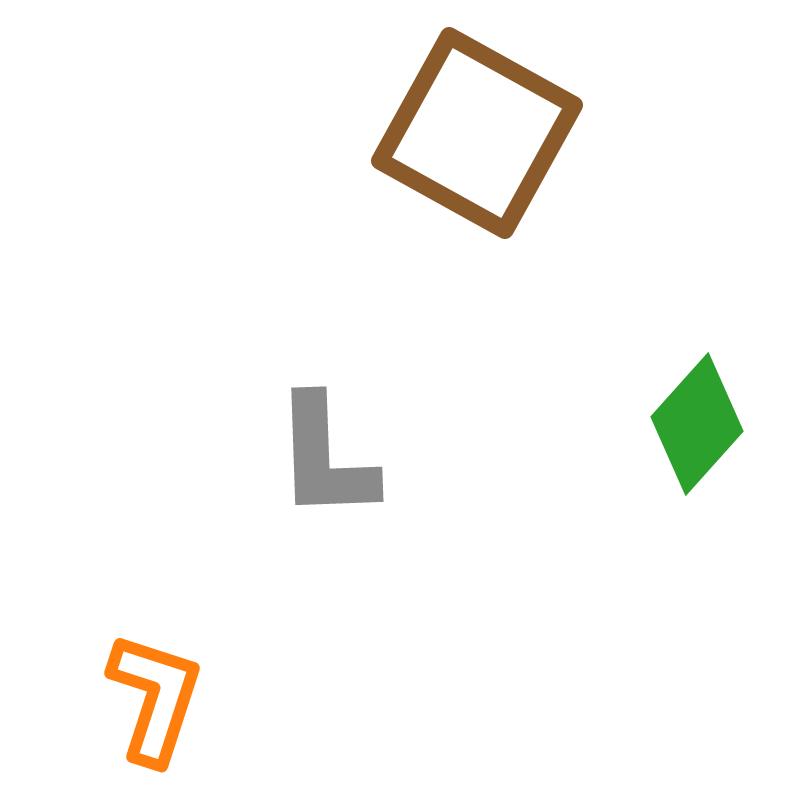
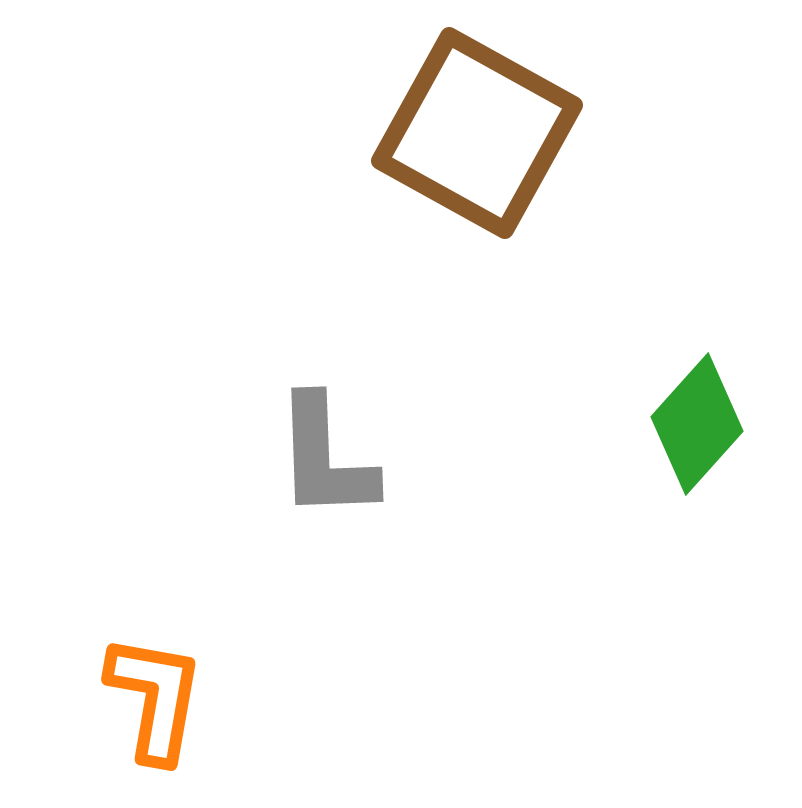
orange L-shape: rotated 8 degrees counterclockwise
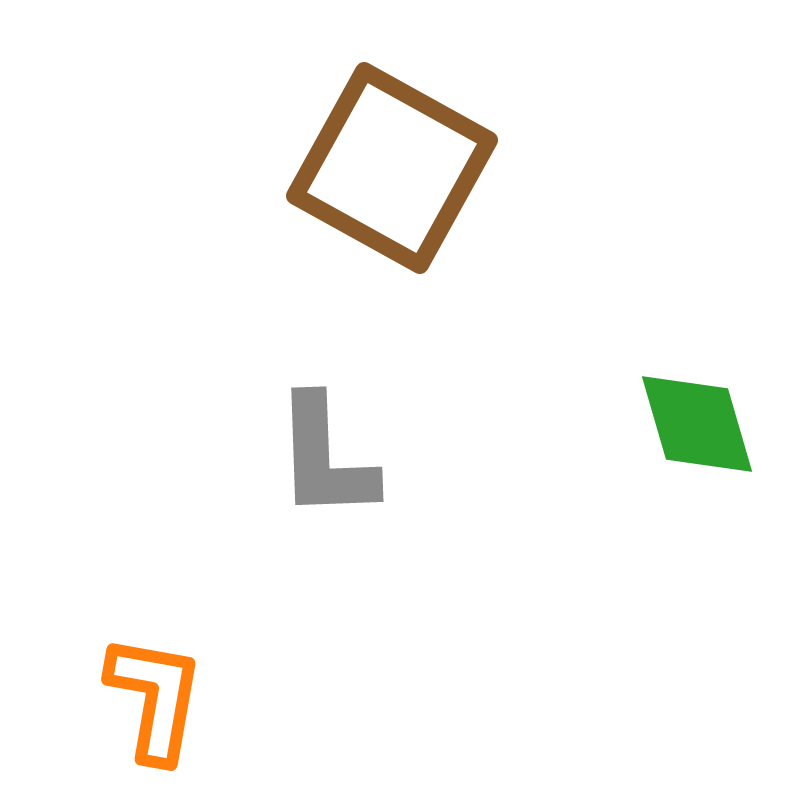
brown square: moved 85 px left, 35 px down
green diamond: rotated 58 degrees counterclockwise
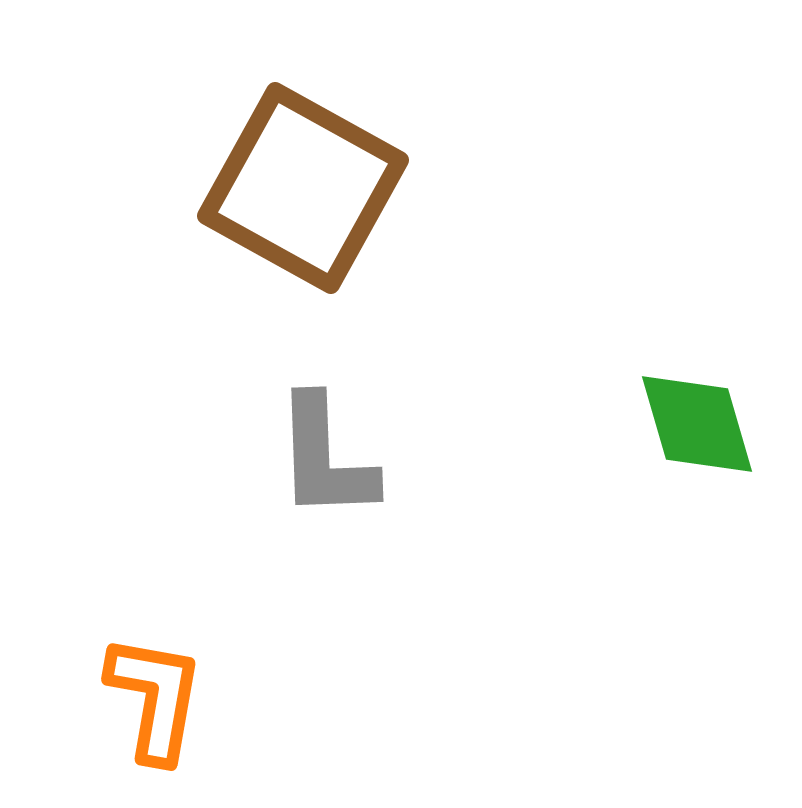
brown square: moved 89 px left, 20 px down
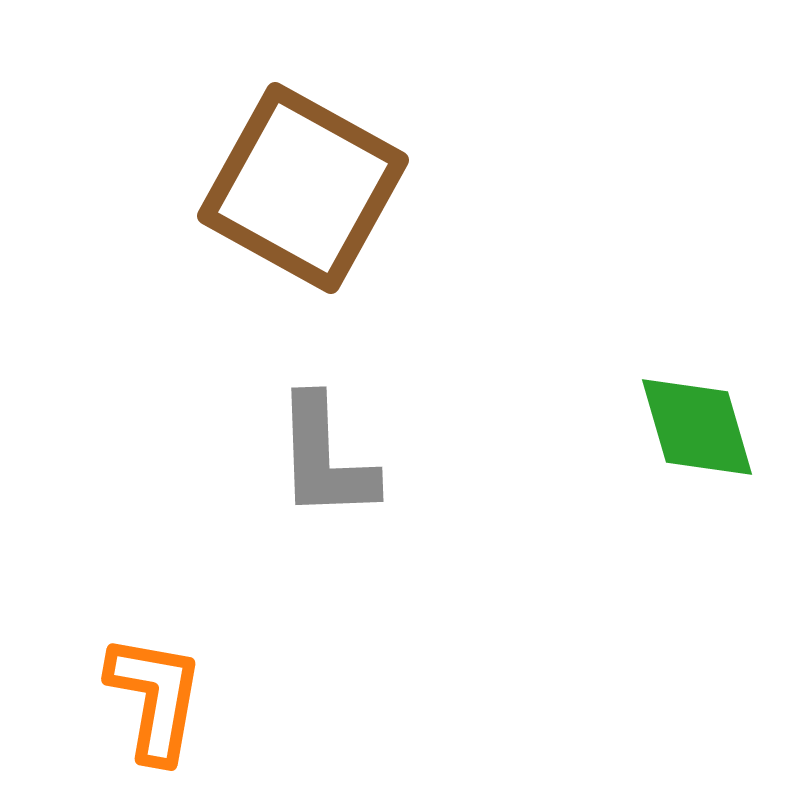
green diamond: moved 3 px down
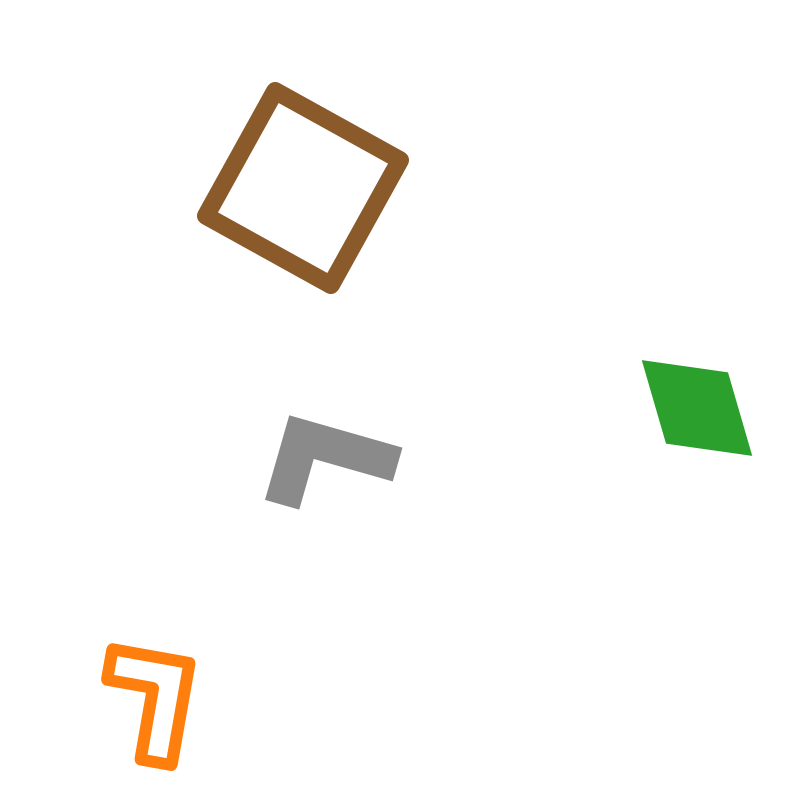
green diamond: moved 19 px up
gray L-shape: rotated 108 degrees clockwise
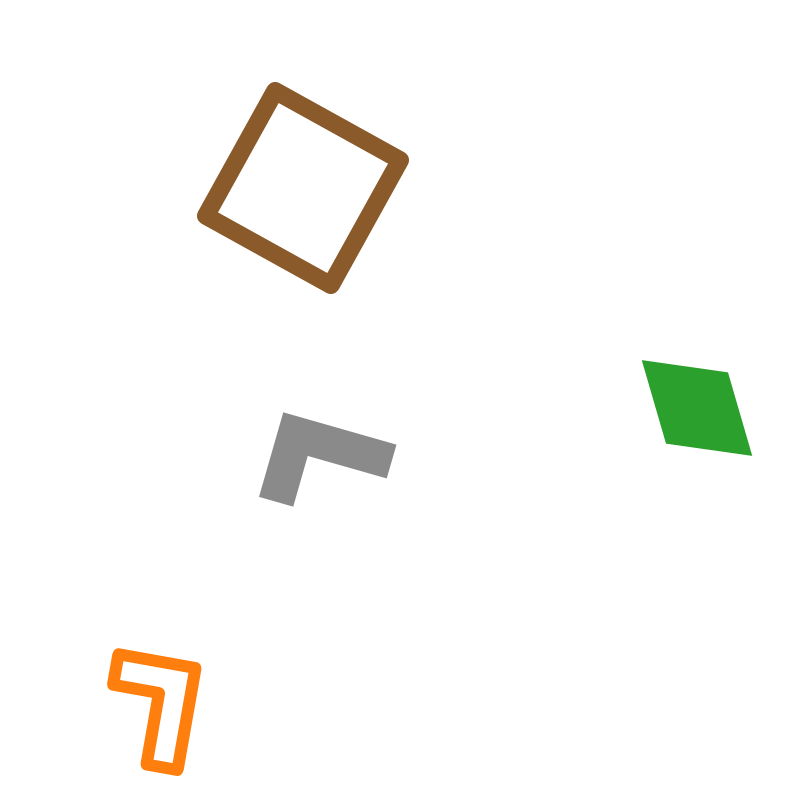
gray L-shape: moved 6 px left, 3 px up
orange L-shape: moved 6 px right, 5 px down
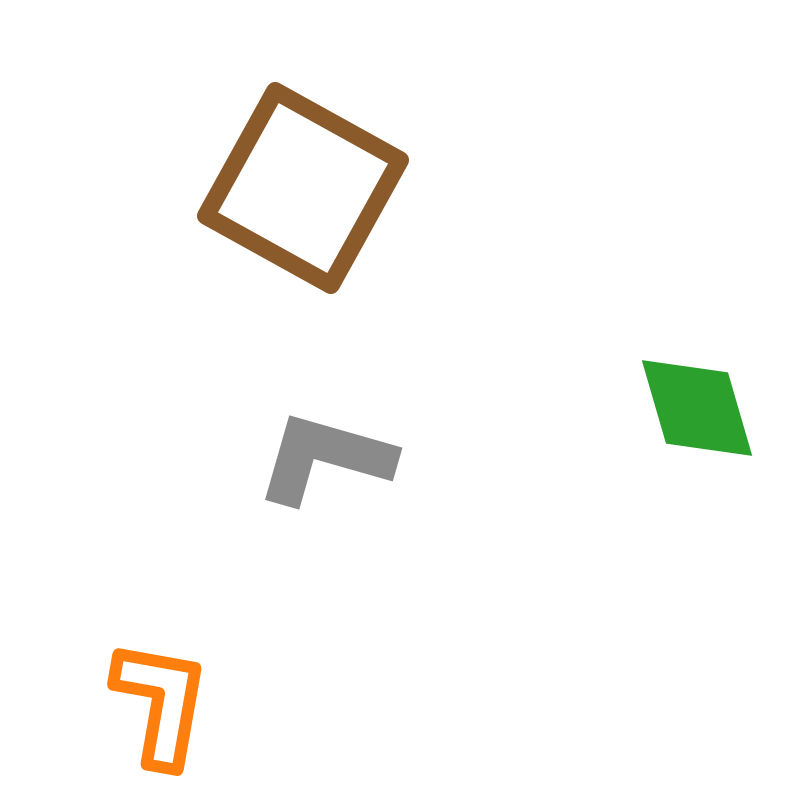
gray L-shape: moved 6 px right, 3 px down
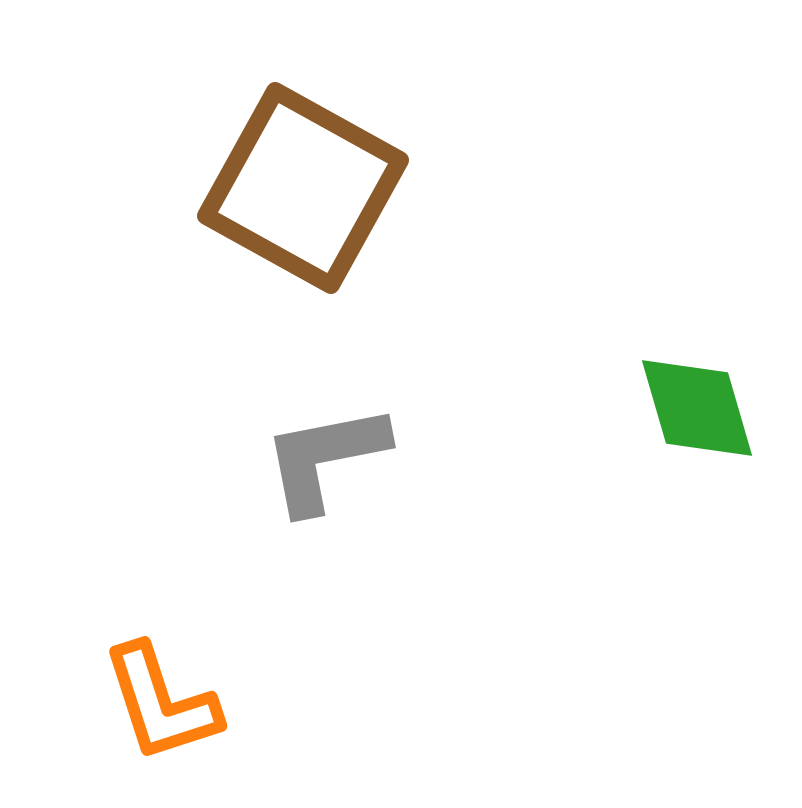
gray L-shape: rotated 27 degrees counterclockwise
orange L-shape: rotated 152 degrees clockwise
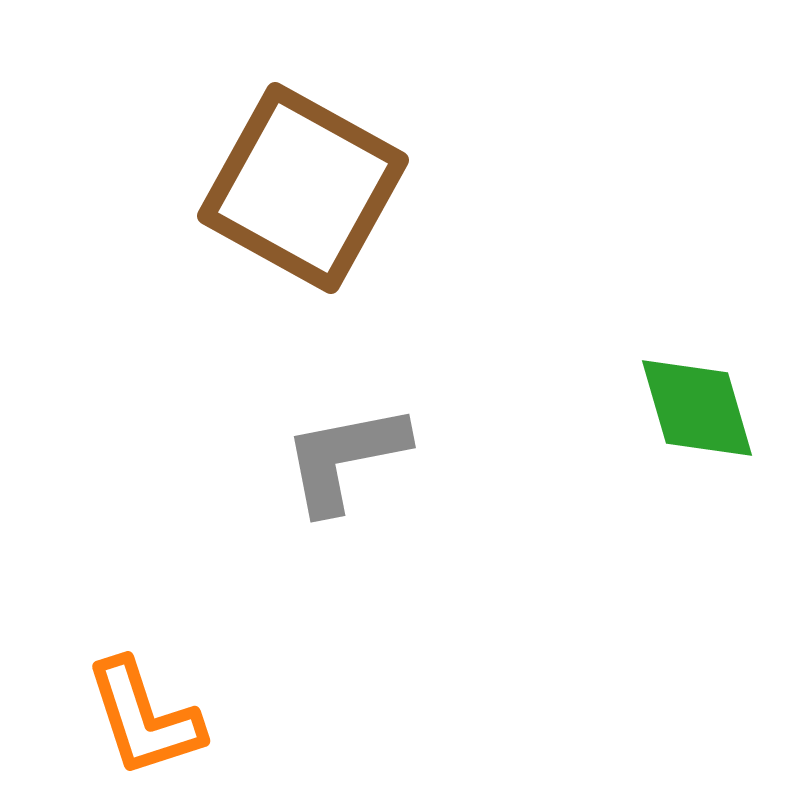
gray L-shape: moved 20 px right
orange L-shape: moved 17 px left, 15 px down
